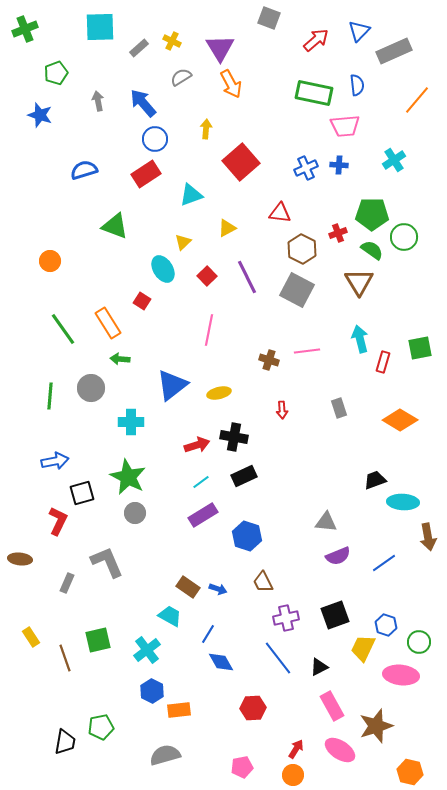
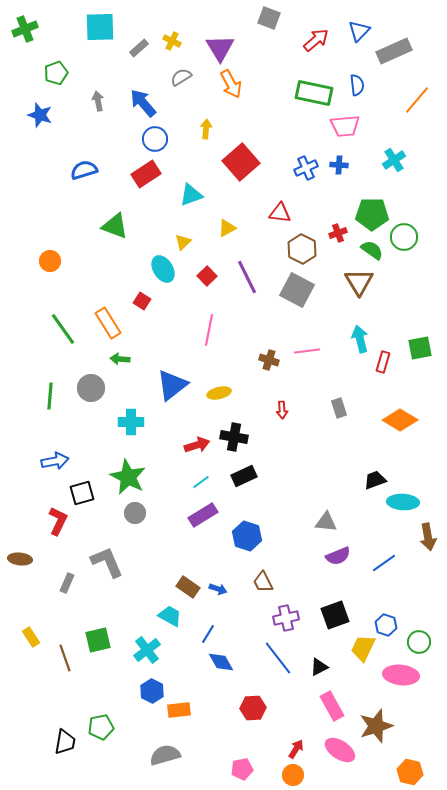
pink pentagon at (242, 767): moved 2 px down
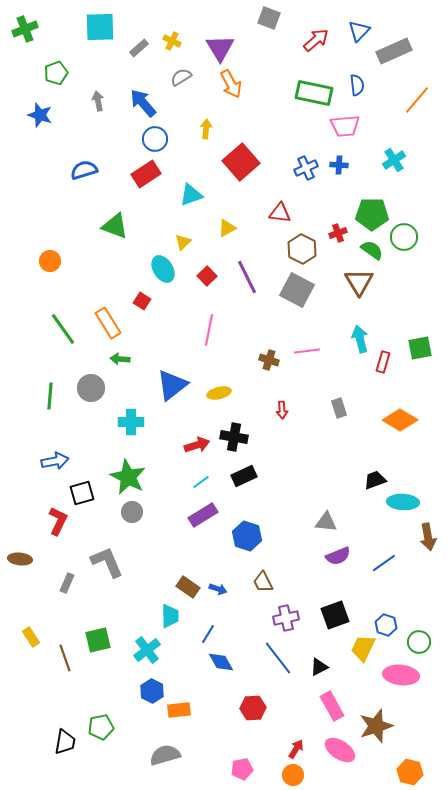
gray circle at (135, 513): moved 3 px left, 1 px up
cyan trapezoid at (170, 616): rotated 60 degrees clockwise
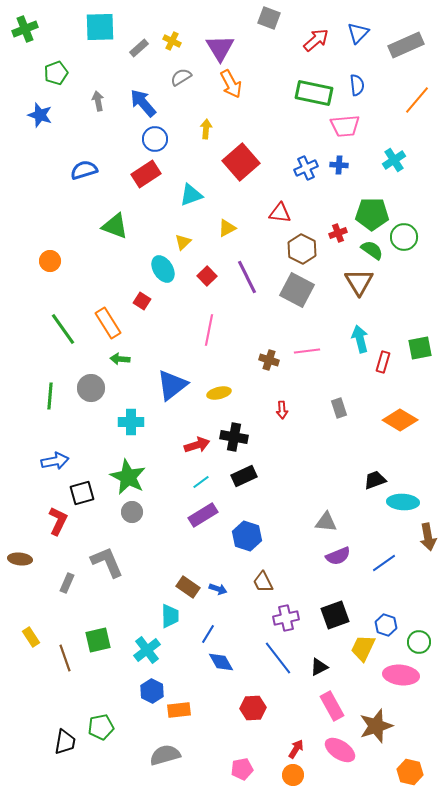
blue triangle at (359, 31): moved 1 px left, 2 px down
gray rectangle at (394, 51): moved 12 px right, 6 px up
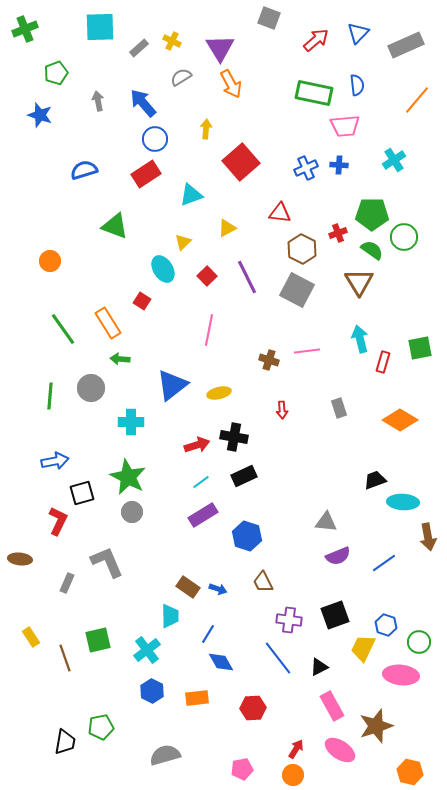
purple cross at (286, 618): moved 3 px right, 2 px down; rotated 20 degrees clockwise
orange rectangle at (179, 710): moved 18 px right, 12 px up
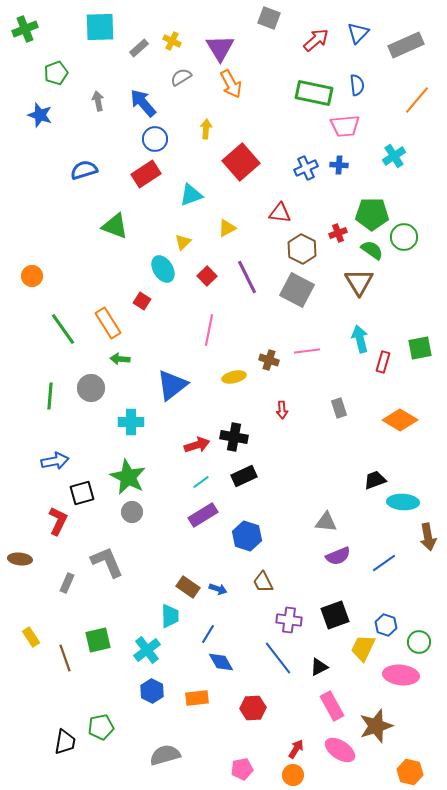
cyan cross at (394, 160): moved 4 px up
orange circle at (50, 261): moved 18 px left, 15 px down
yellow ellipse at (219, 393): moved 15 px right, 16 px up
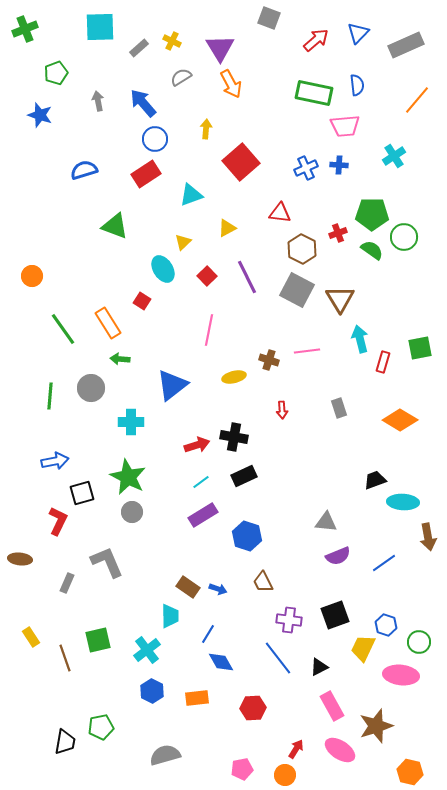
brown triangle at (359, 282): moved 19 px left, 17 px down
orange circle at (293, 775): moved 8 px left
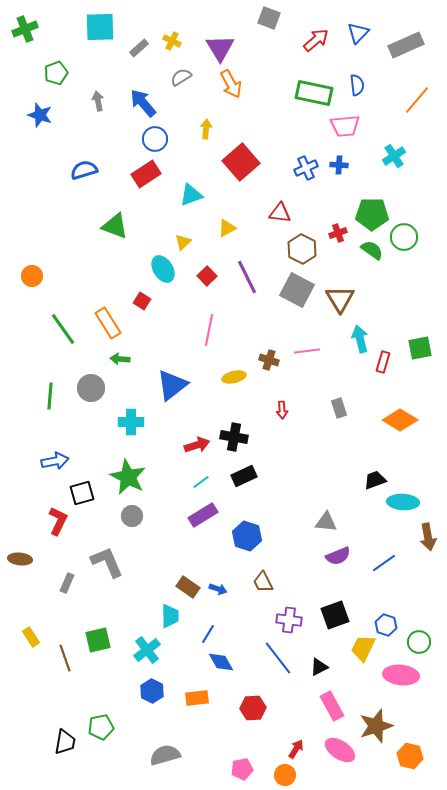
gray circle at (132, 512): moved 4 px down
orange hexagon at (410, 772): moved 16 px up
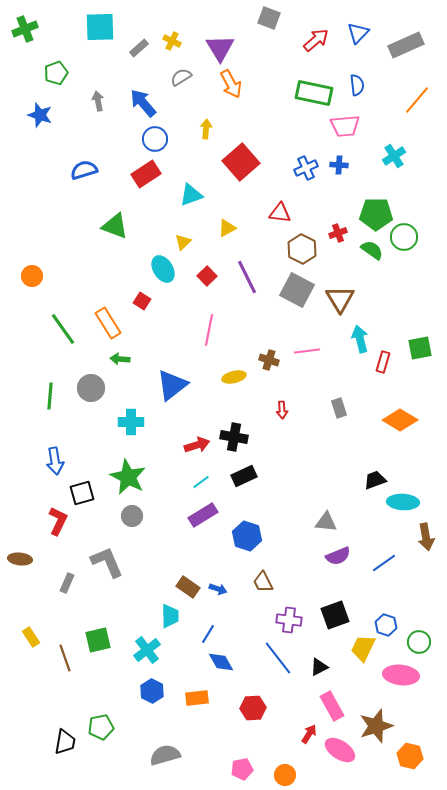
green pentagon at (372, 214): moved 4 px right
blue arrow at (55, 461): rotated 92 degrees clockwise
brown arrow at (428, 537): moved 2 px left
red arrow at (296, 749): moved 13 px right, 15 px up
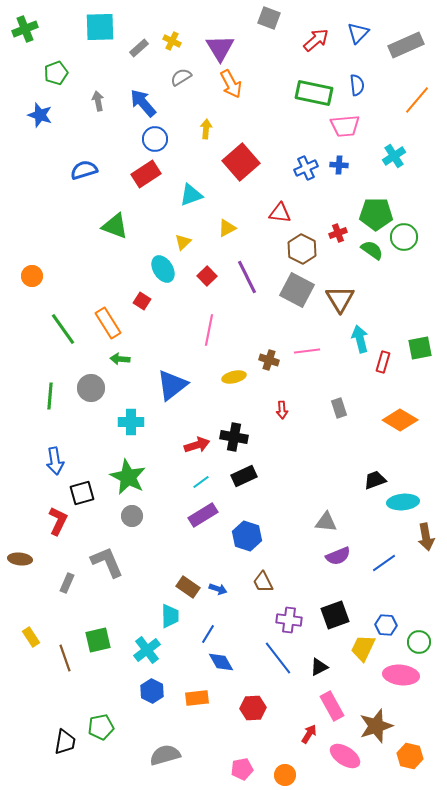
cyan ellipse at (403, 502): rotated 8 degrees counterclockwise
blue hexagon at (386, 625): rotated 15 degrees counterclockwise
pink ellipse at (340, 750): moved 5 px right, 6 px down
